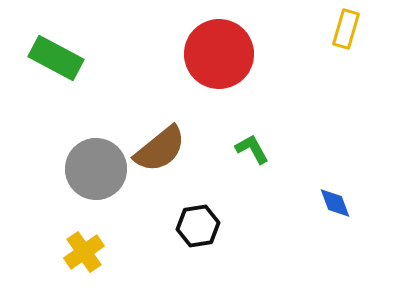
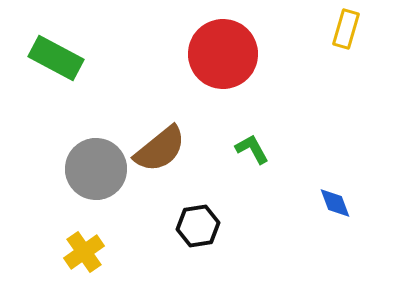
red circle: moved 4 px right
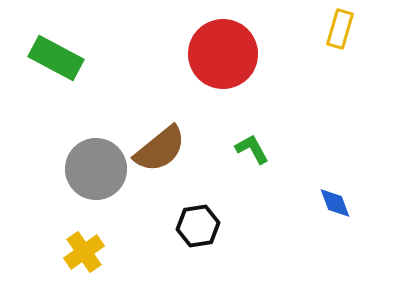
yellow rectangle: moved 6 px left
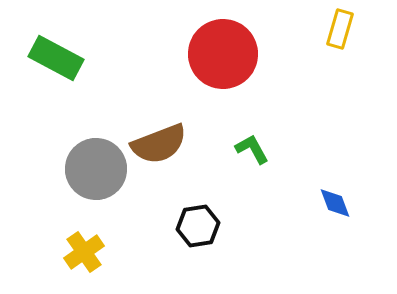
brown semicircle: moved 1 px left, 5 px up; rotated 18 degrees clockwise
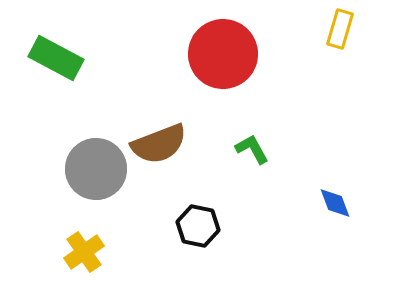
black hexagon: rotated 21 degrees clockwise
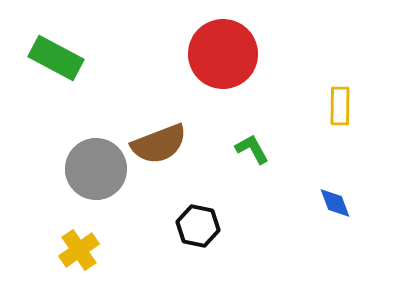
yellow rectangle: moved 77 px down; rotated 15 degrees counterclockwise
yellow cross: moved 5 px left, 2 px up
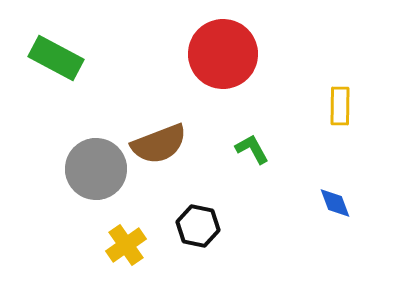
yellow cross: moved 47 px right, 5 px up
